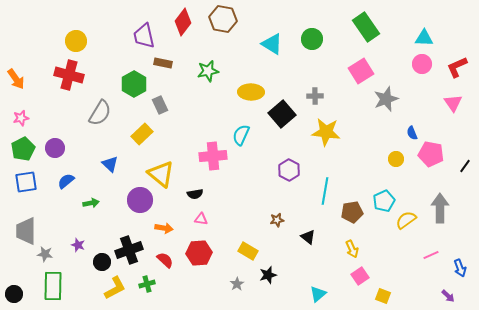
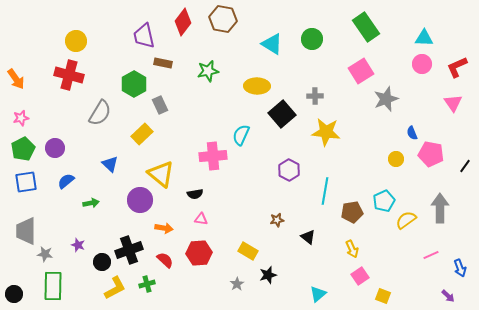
yellow ellipse at (251, 92): moved 6 px right, 6 px up
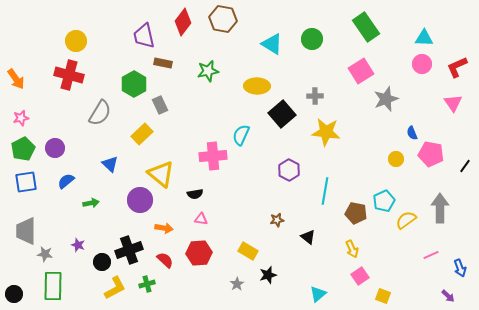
brown pentagon at (352, 212): moved 4 px right, 1 px down; rotated 20 degrees clockwise
